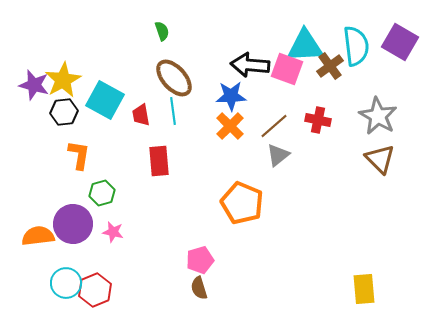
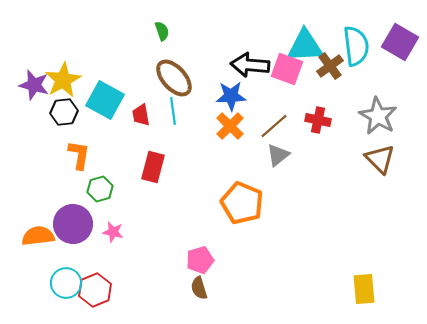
red rectangle: moved 6 px left, 6 px down; rotated 20 degrees clockwise
green hexagon: moved 2 px left, 4 px up
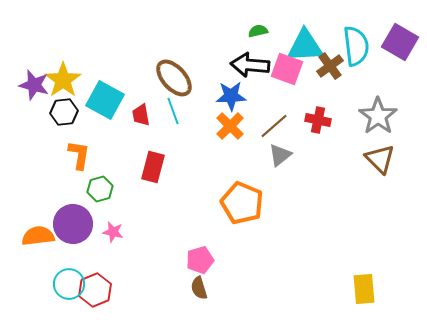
green semicircle: moved 96 px right; rotated 84 degrees counterclockwise
yellow star: rotated 6 degrees counterclockwise
cyan line: rotated 12 degrees counterclockwise
gray star: rotated 6 degrees clockwise
gray triangle: moved 2 px right
cyan circle: moved 3 px right, 1 px down
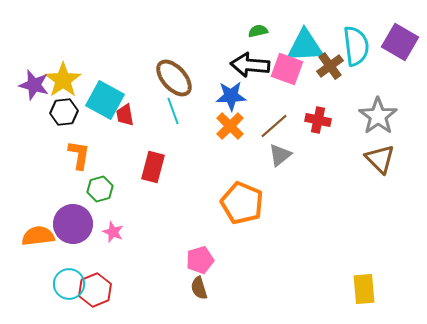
red trapezoid: moved 16 px left
pink star: rotated 10 degrees clockwise
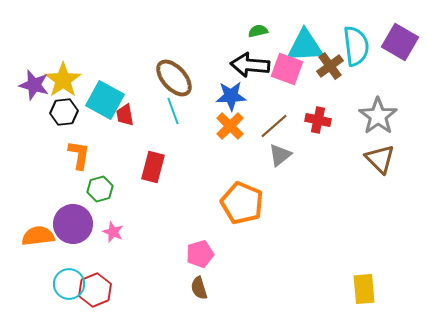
pink pentagon: moved 6 px up
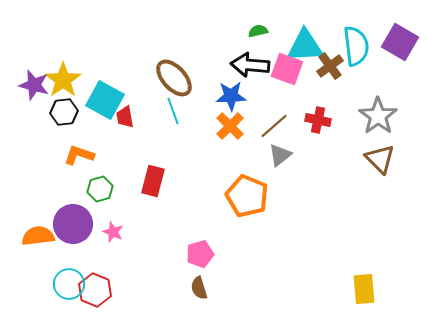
red trapezoid: moved 2 px down
orange L-shape: rotated 80 degrees counterclockwise
red rectangle: moved 14 px down
orange pentagon: moved 5 px right, 7 px up
red hexagon: rotated 16 degrees counterclockwise
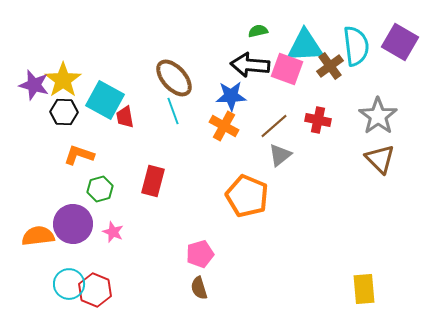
black hexagon: rotated 8 degrees clockwise
orange cross: moved 6 px left; rotated 16 degrees counterclockwise
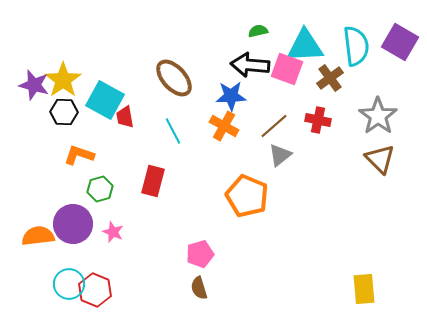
brown cross: moved 12 px down
cyan line: moved 20 px down; rotated 8 degrees counterclockwise
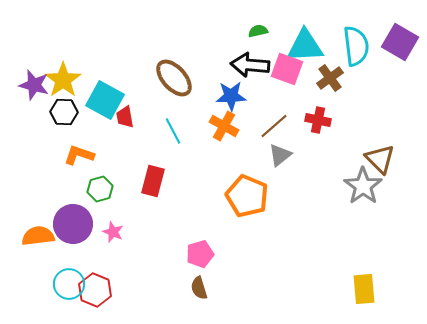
gray star: moved 15 px left, 70 px down
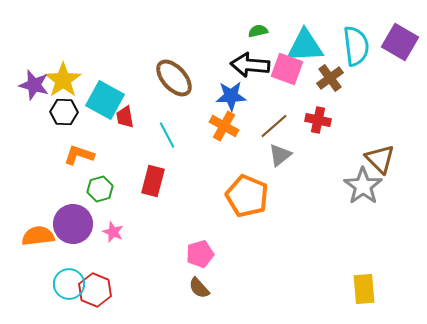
cyan line: moved 6 px left, 4 px down
brown semicircle: rotated 25 degrees counterclockwise
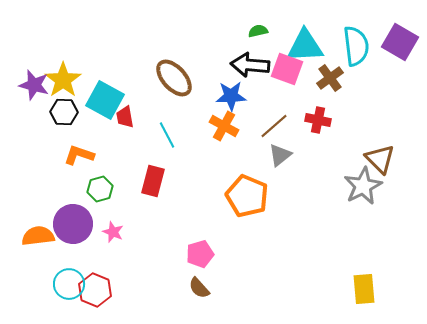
gray star: rotated 9 degrees clockwise
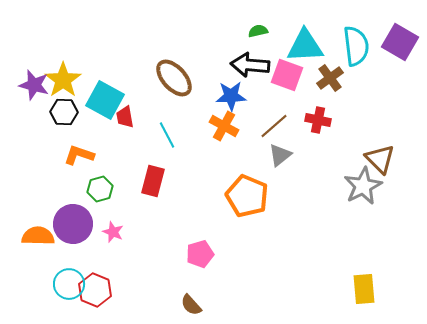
pink square: moved 6 px down
orange semicircle: rotated 8 degrees clockwise
brown semicircle: moved 8 px left, 17 px down
